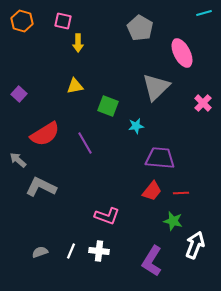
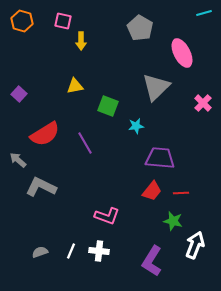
yellow arrow: moved 3 px right, 2 px up
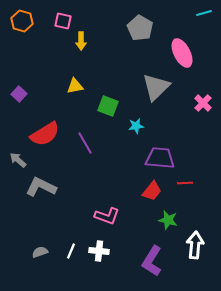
red line: moved 4 px right, 10 px up
green star: moved 5 px left, 1 px up
white arrow: rotated 16 degrees counterclockwise
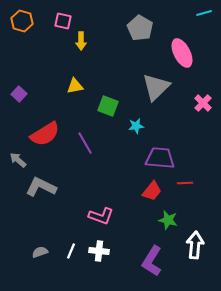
pink L-shape: moved 6 px left
